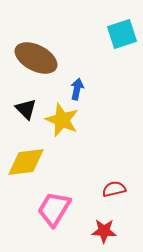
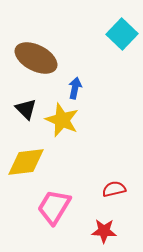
cyan square: rotated 28 degrees counterclockwise
blue arrow: moved 2 px left, 1 px up
pink trapezoid: moved 2 px up
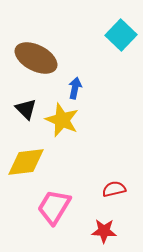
cyan square: moved 1 px left, 1 px down
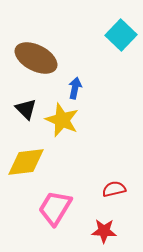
pink trapezoid: moved 1 px right, 1 px down
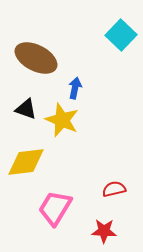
black triangle: rotated 25 degrees counterclockwise
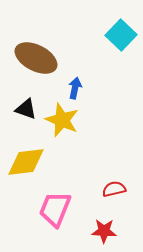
pink trapezoid: moved 1 px down; rotated 9 degrees counterclockwise
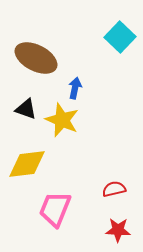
cyan square: moved 1 px left, 2 px down
yellow diamond: moved 1 px right, 2 px down
red star: moved 14 px right, 1 px up
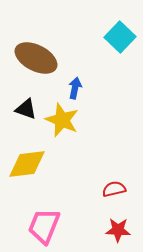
pink trapezoid: moved 11 px left, 17 px down
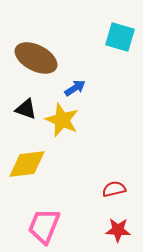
cyan square: rotated 28 degrees counterclockwise
blue arrow: rotated 45 degrees clockwise
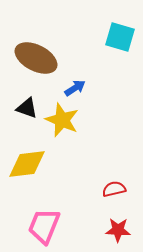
black triangle: moved 1 px right, 1 px up
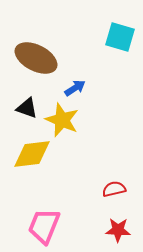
yellow diamond: moved 5 px right, 10 px up
